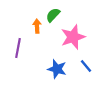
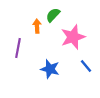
blue star: moved 7 px left
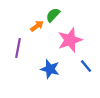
orange arrow: rotated 56 degrees clockwise
pink star: moved 3 px left, 3 px down
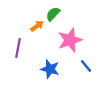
green semicircle: moved 1 px up
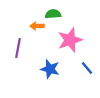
green semicircle: rotated 42 degrees clockwise
orange arrow: rotated 144 degrees counterclockwise
blue line: moved 1 px right, 2 px down
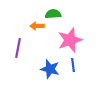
blue line: moved 14 px left, 3 px up; rotated 32 degrees clockwise
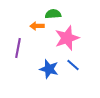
pink star: moved 3 px left, 2 px up
blue line: rotated 40 degrees counterclockwise
blue star: moved 1 px left
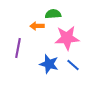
pink star: rotated 15 degrees clockwise
blue star: moved 5 px up
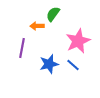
green semicircle: rotated 49 degrees counterclockwise
pink star: moved 11 px right, 3 px down; rotated 20 degrees counterclockwise
purple line: moved 4 px right
blue star: rotated 30 degrees counterclockwise
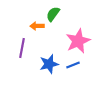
blue line: rotated 64 degrees counterclockwise
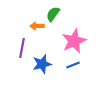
pink star: moved 4 px left
blue star: moved 7 px left
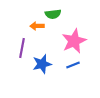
green semicircle: rotated 133 degrees counterclockwise
